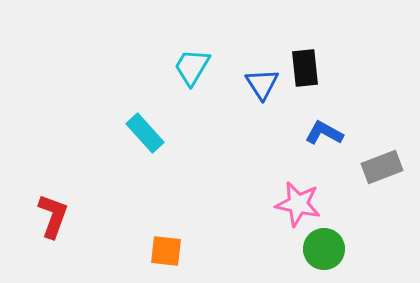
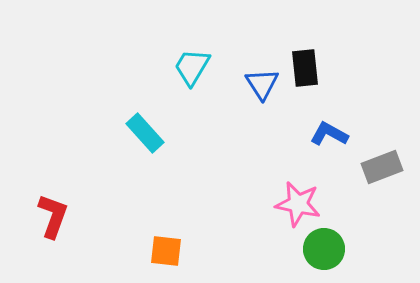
blue L-shape: moved 5 px right, 1 px down
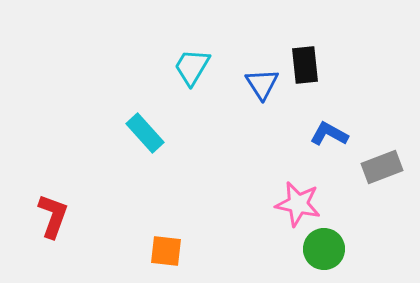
black rectangle: moved 3 px up
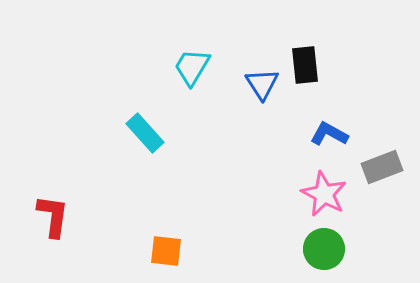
pink star: moved 26 px right, 10 px up; rotated 15 degrees clockwise
red L-shape: rotated 12 degrees counterclockwise
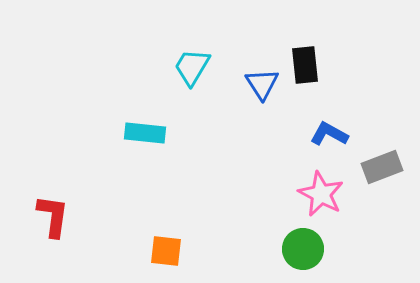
cyan rectangle: rotated 42 degrees counterclockwise
pink star: moved 3 px left
green circle: moved 21 px left
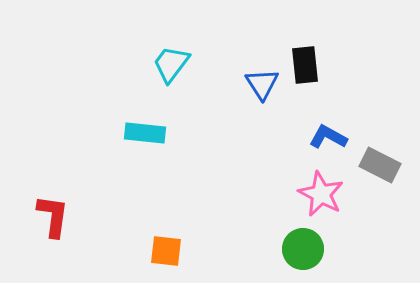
cyan trapezoid: moved 21 px left, 3 px up; rotated 6 degrees clockwise
blue L-shape: moved 1 px left, 3 px down
gray rectangle: moved 2 px left, 2 px up; rotated 48 degrees clockwise
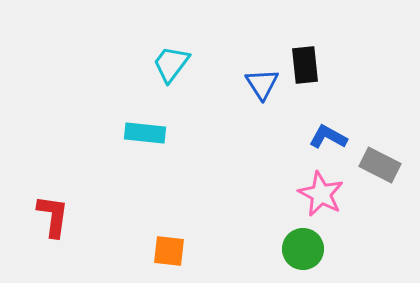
orange square: moved 3 px right
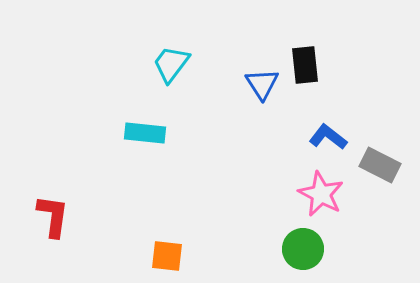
blue L-shape: rotated 9 degrees clockwise
orange square: moved 2 px left, 5 px down
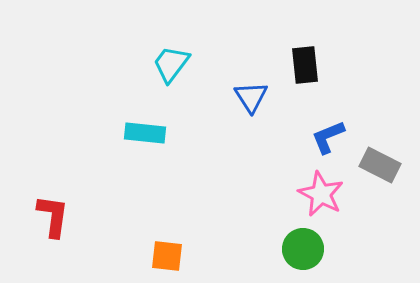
blue triangle: moved 11 px left, 13 px down
blue L-shape: rotated 60 degrees counterclockwise
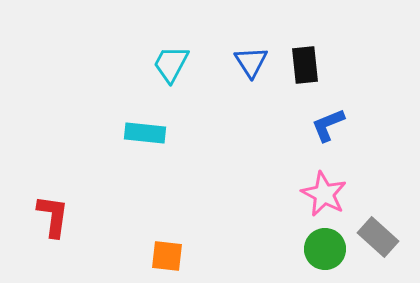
cyan trapezoid: rotated 9 degrees counterclockwise
blue triangle: moved 35 px up
blue L-shape: moved 12 px up
gray rectangle: moved 2 px left, 72 px down; rotated 15 degrees clockwise
pink star: moved 3 px right
green circle: moved 22 px right
